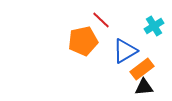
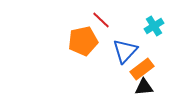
blue triangle: rotated 16 degrees counterclockwise
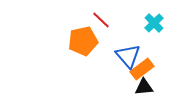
cyan cross: moved 3 px up; rotated 12 degrees counterclockwise
blue triangle: moved 3 px right, 5 px down; rotated 24 degrees counterclockwise
